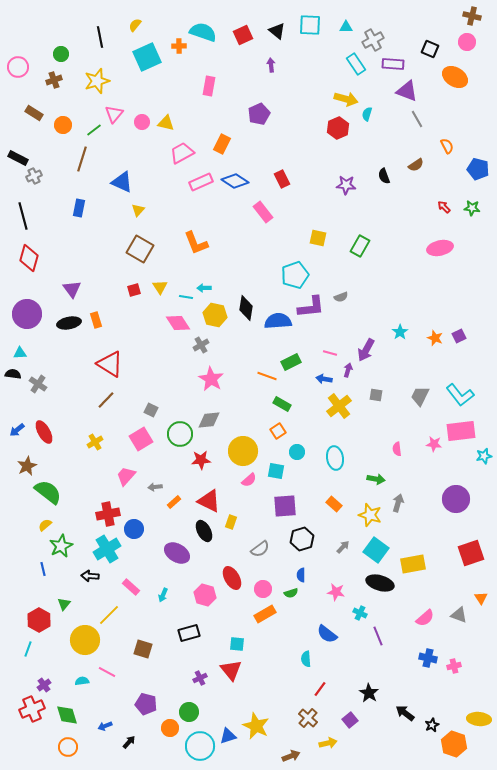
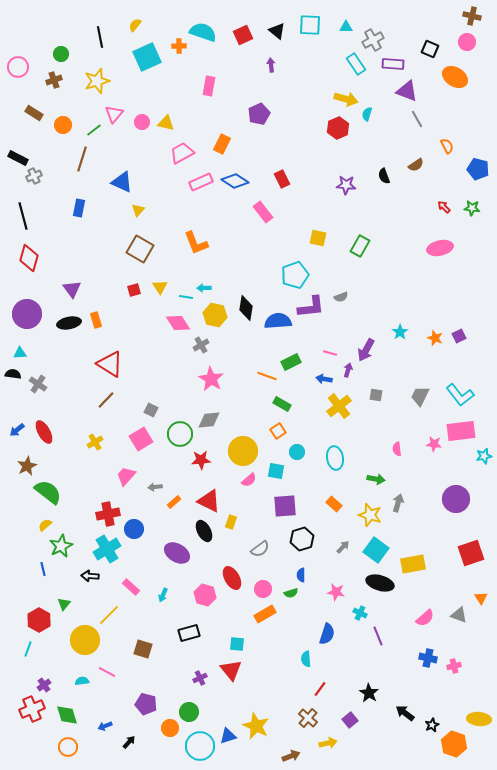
blue semicircle at (327, 634): rotated 110 degrees counterclockwise
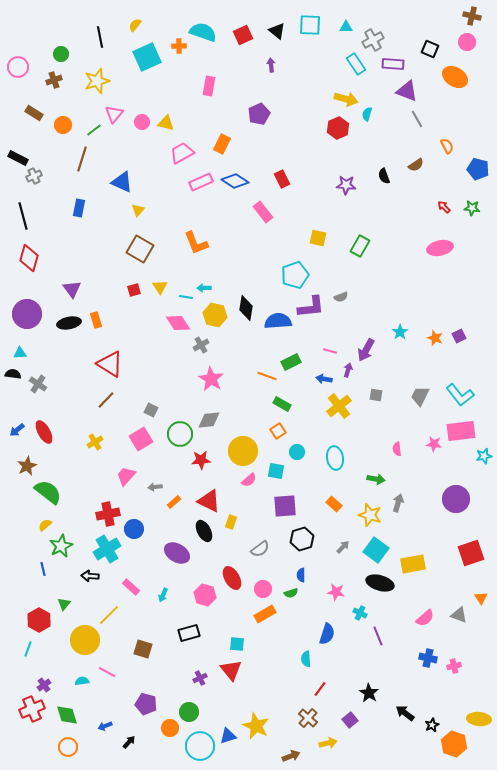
pink line at (330, 353): moved 2 px up
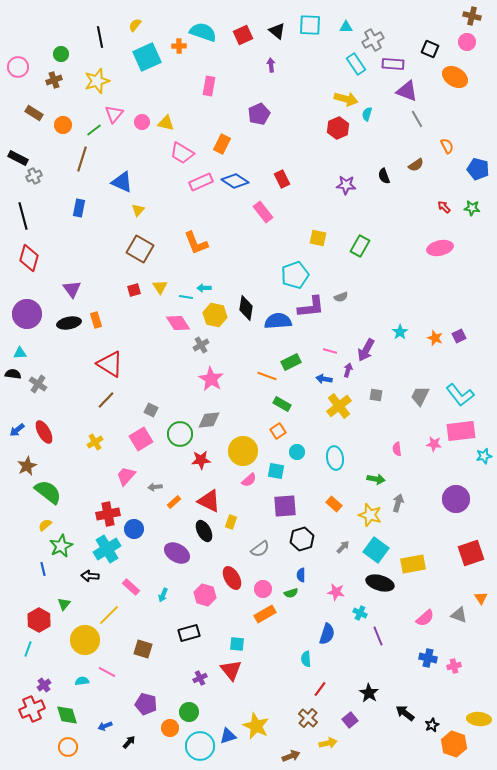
pink trapezoid at (182, 153): rotated 120 degrees counterclockwise
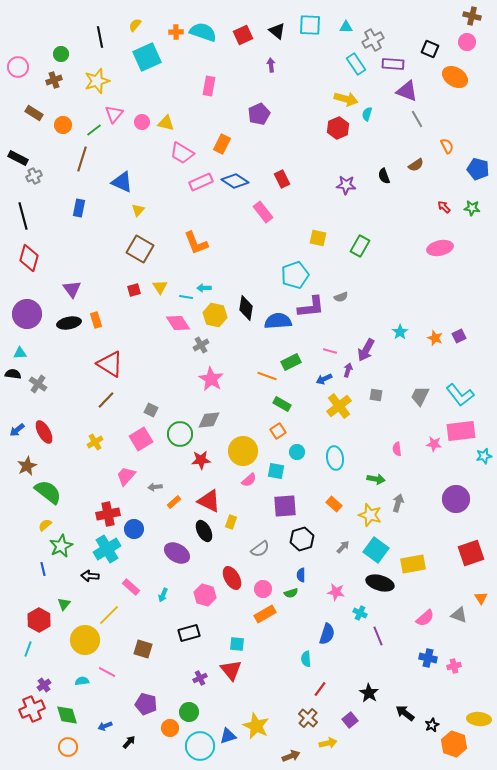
orange cross at (179, 46): moved 3 px left, 14 px up
blue arrow at (324, 379): rotated 35 degrees counterclockwise
